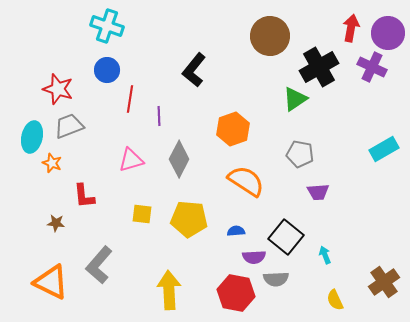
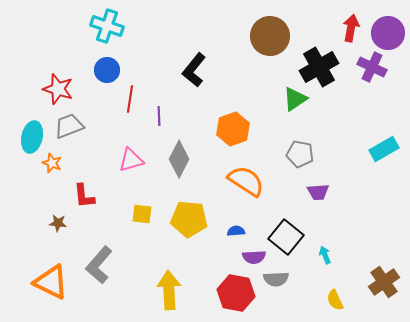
brown star: moved 2 px right
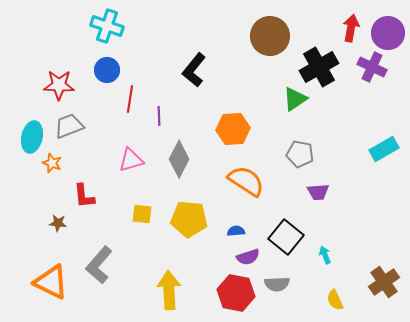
red star: moved 1 px right, 4 px up; rotated 16 degrees counterclockwise
orange hexagon: rotated 16 degrees clockwise
purple semicircle: moved 6 px left; rotated 15 degrees counterclockwise
gray semicircle: moved 1 px right, 5 px down
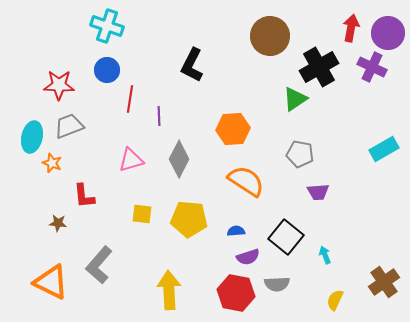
black L-shape: moved 2 px left, 5 px up; rotated 12 degrees counterclockwise
yellow semicircle: rotated 50 degrees clockwise
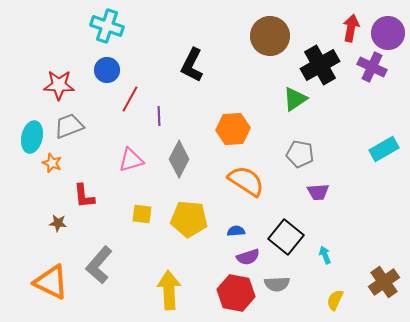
black cross: moved 1 px right, 2 px up
red line: rotated 20 degrees clockwise
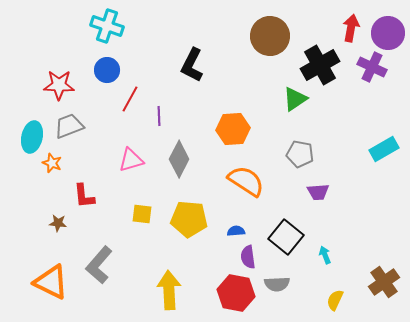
purple semicircle: rotated 100 degrees clockwise
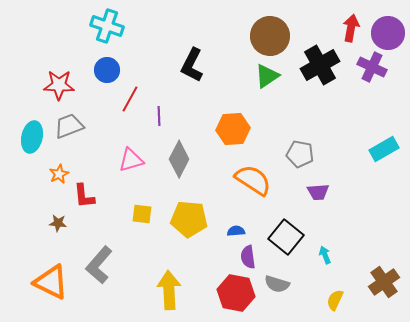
green triangle: moved 28 px left, 23 px up
orange star: moved 7 px right, 11 px down; rotated 24 degrees clockwise
orange semicircle: moved 7 px right, 1 px up
gray semicircle: rotated 20 degrees clockwise
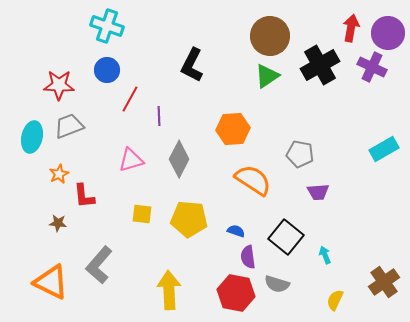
blue semicircle: rotated 24 degrees clockwise
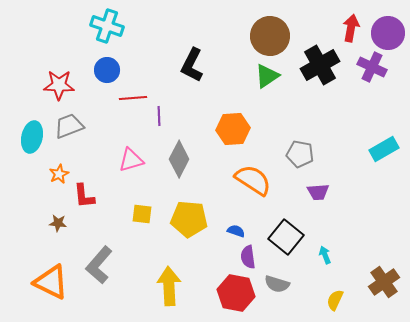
red line: moved 3 px right, 1 px up; rotated 56 degrees clockwise
yellow arrow: moved 4 px up
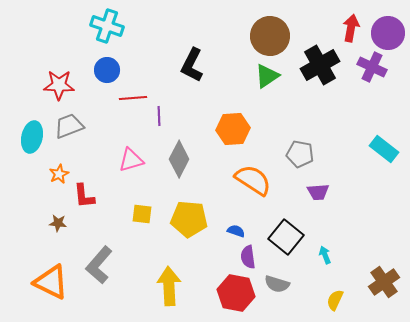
cyan rectangle: rotated 68 degrees clockwise
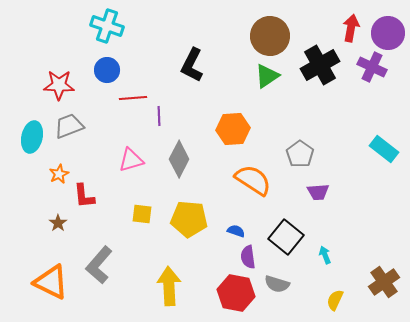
gray pentagon: rotated 24 degrees clockwise
brown star: rotated 30 degrees clockwise
